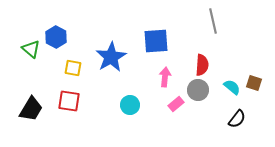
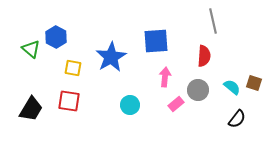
red semicircle: moved 2 px right, 9 px up
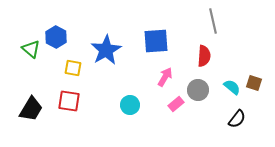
blue star: moved 5 px left, 7 px up
pink arrow: rotated 24 degrees clockwise
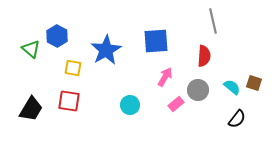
blue hexagon: moved 1 px right, 1 px up
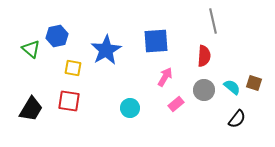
blue hexagon: rotated 20 degrees clockwise
gray circle: moved 6 px right
cyan circle: moved 3 px down
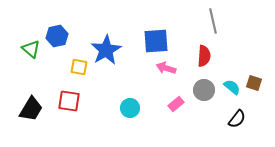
yellow square: moved 6 px right, 1 px up
pink arrow: moved 1 px right, 9 px up; rotated 102 degrees counterclockwise
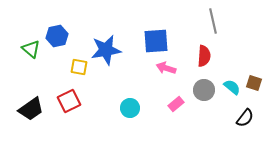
blue star: rotated 20 degrees clockwise
red square: rotated 35 degrees counterclockwise
black trapezoid: rotated 24 degrees clockwise
black semicircle: moved 8 px right, 1 px up
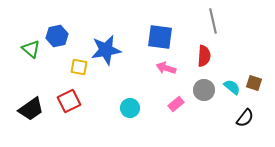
blue square: moved 4 px right, 4 px up; rotated 12 degrees clockwise
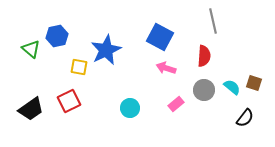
blue square: rotated 20 degrees clockwise
blue star: rotated 16 degrees counterclockwise
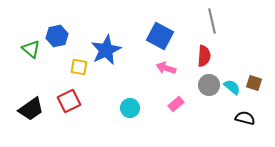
gray line: moved 1 px left
blue square: moved 1 px up
gray circle: moved 5 px right, 5 px up
black semicircle: rotated 114 degrees counterclockwise
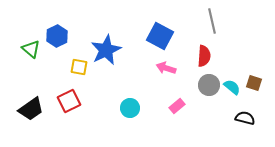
blue hexagon: rotated 15 degrees counterclockwise
pink rectangle: moved 1 px right, 2 px down
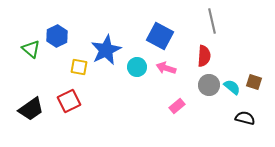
brown square: moved 1 px up
cyan circle: moved 7 px right, 41 px up
